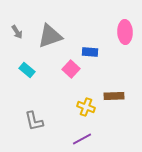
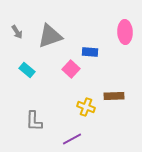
gray L-shape: rotated 15 degrees clockwise
purple line: moved 10 px left
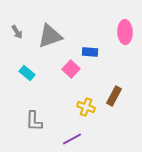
cyan rectangle: moved 3 px down
brown rectangle: rotated 60 degrees counterclockwise
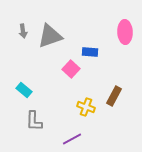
gray arrow: moved 6 px right, 1 px up; rotated 24 degrees clockwise
cyan rectangle: moved 3 px left, 17 px down
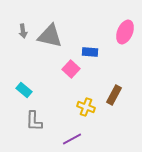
pink ellipse: rotated 25 degrees clockwise
gray triangle: rotated 32 degrees clockwise
brown rectangle: moved 1 px up
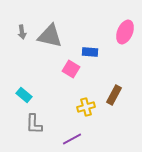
gray arrow: moved 1 px left, 1 px down
pink square: rotated 12 degrees counterclockwise
cyan rectangle: moved 5 px down
yellow cross: rotated 36 degrees counterclockwise
gray L-shape: moved 3 px down
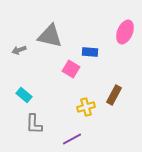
gray arrow: moved 3 px left, 18 px down; rotated 80 degrees clockwise
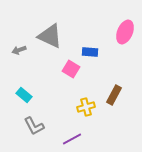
gray triangle: rotated 12 degrees clockwise
gray L-shape: moved 2 px down; rotated 30 degrees counterclockwise
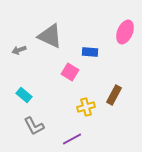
pink square: moved 1 px left, 3 px down
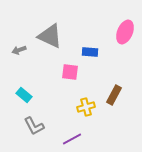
pink square: rotated 24 degrees counterclockwise
